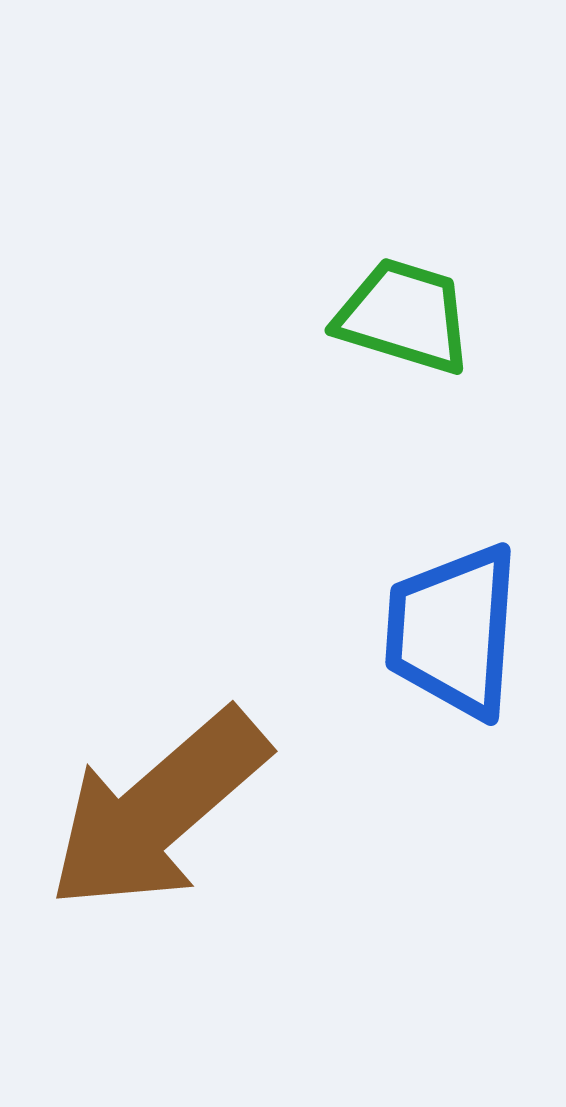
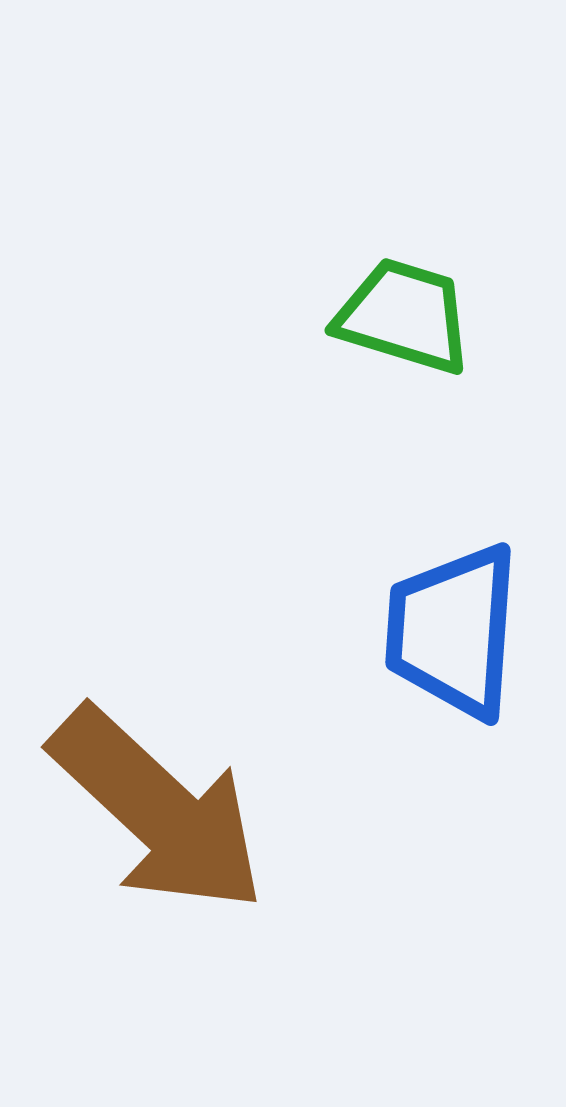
brown arrow: rotated 96 degrees counterclockwise
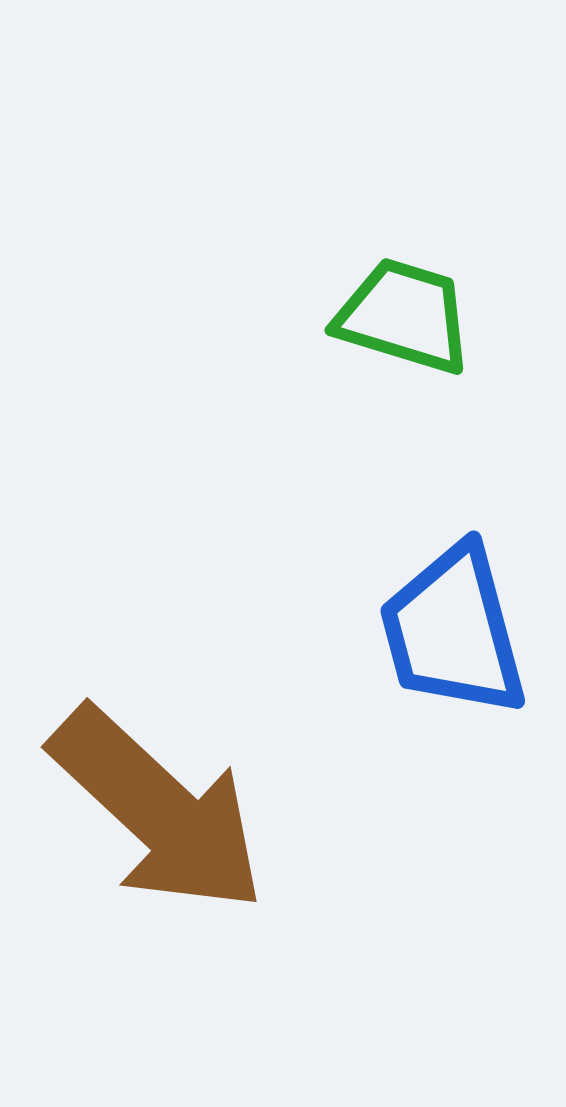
blue trapezoid: rotated 19 degrees counterclockwise
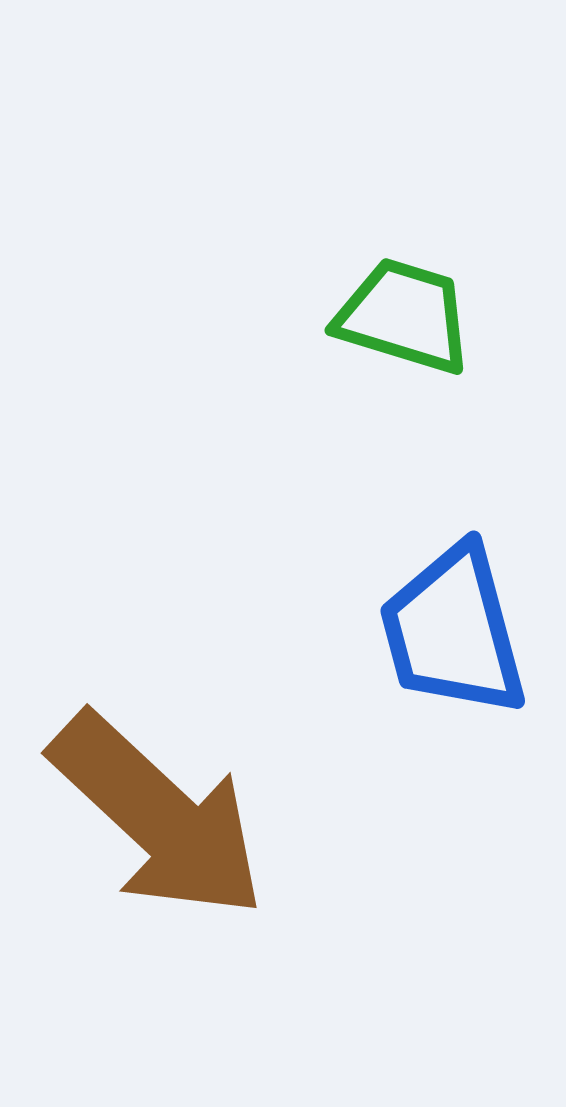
brown arrow: moved 6 px down
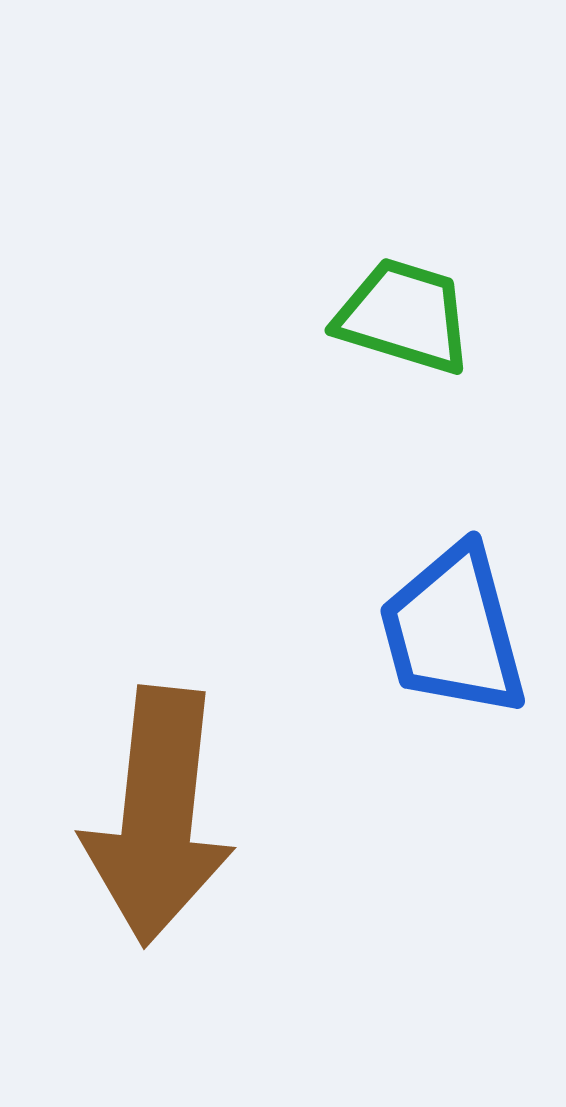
brown arrow: rotated 53 degrees clockwise
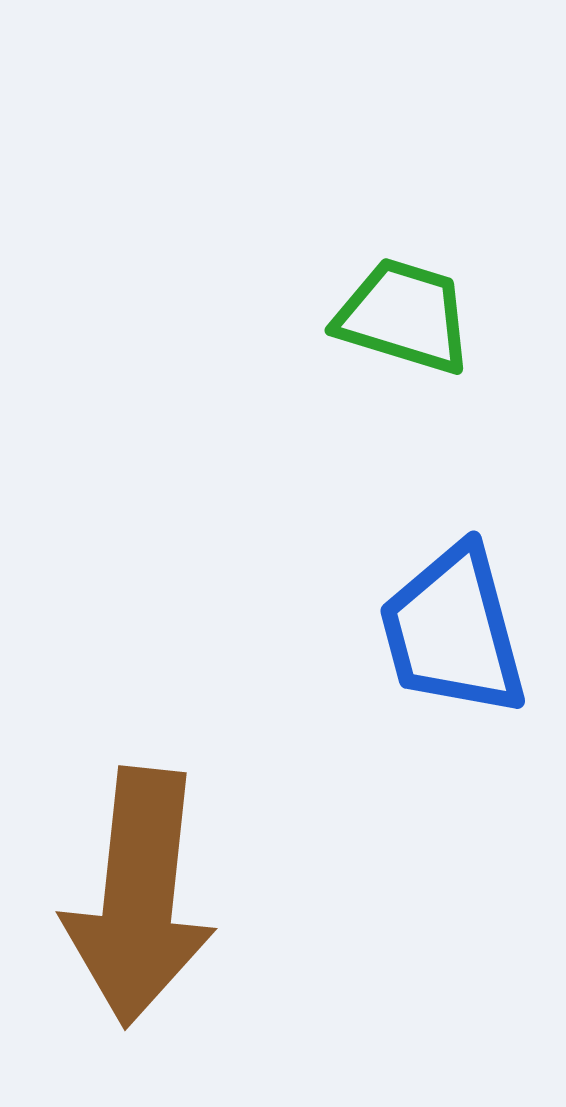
brown arrow: moved 19 px left, 81 px down
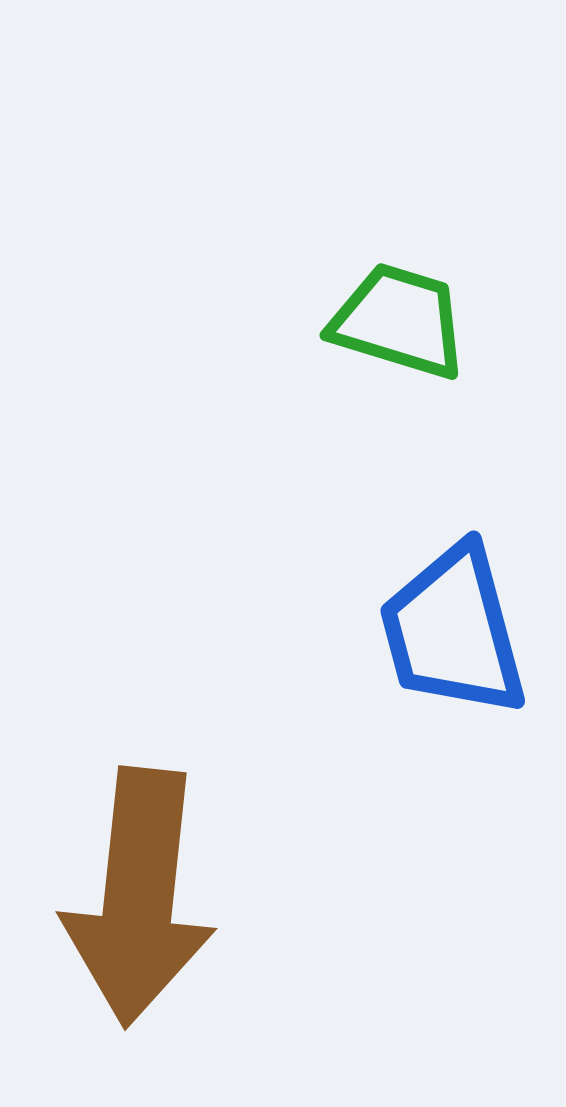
green trapezoid: moved 5 px left, 5 px down
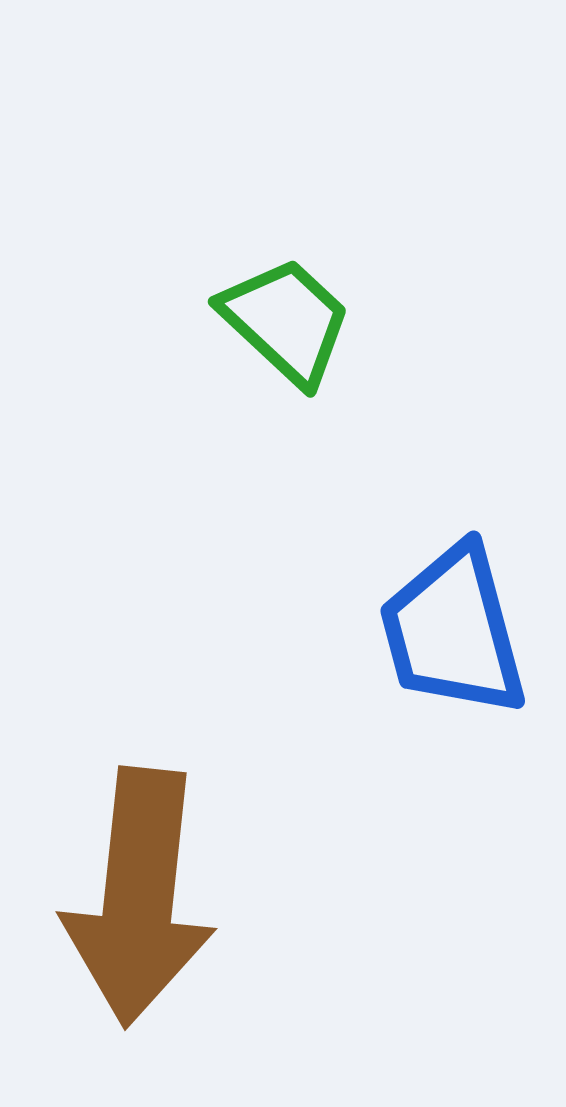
green trapezoid: moved 113 px left; rotated 26 degrees clockwise
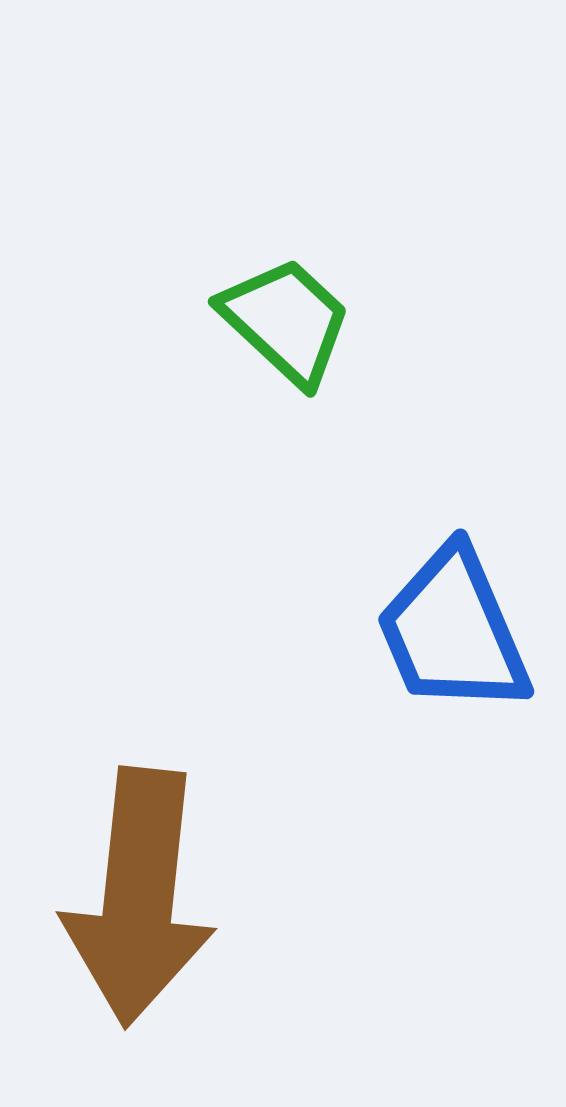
blue trapezoid: rotated 8 degrees counterclockwise
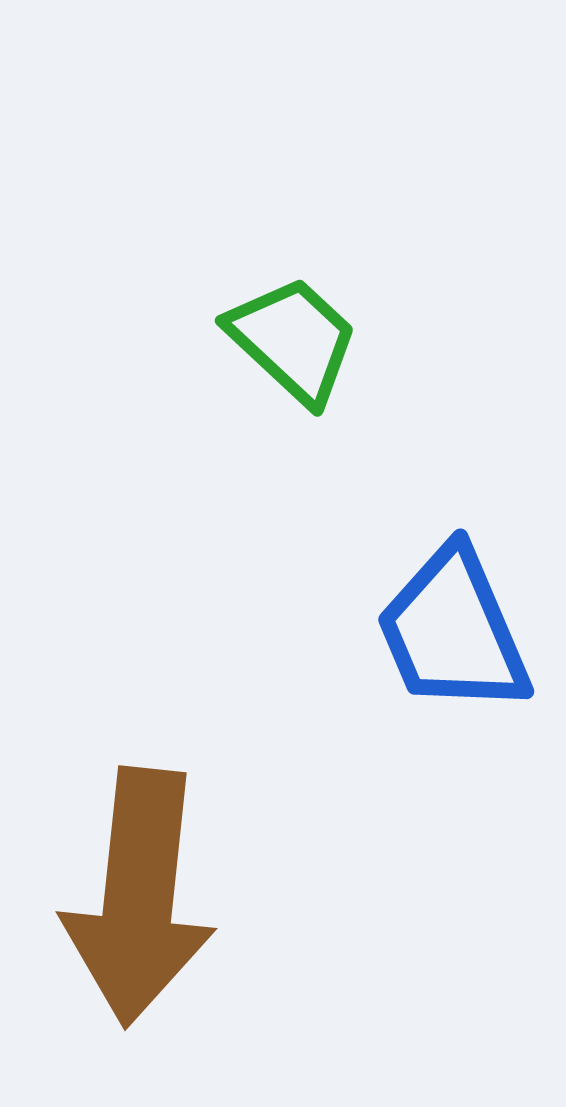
green trapezoid: moved 7 px right, 19 px down
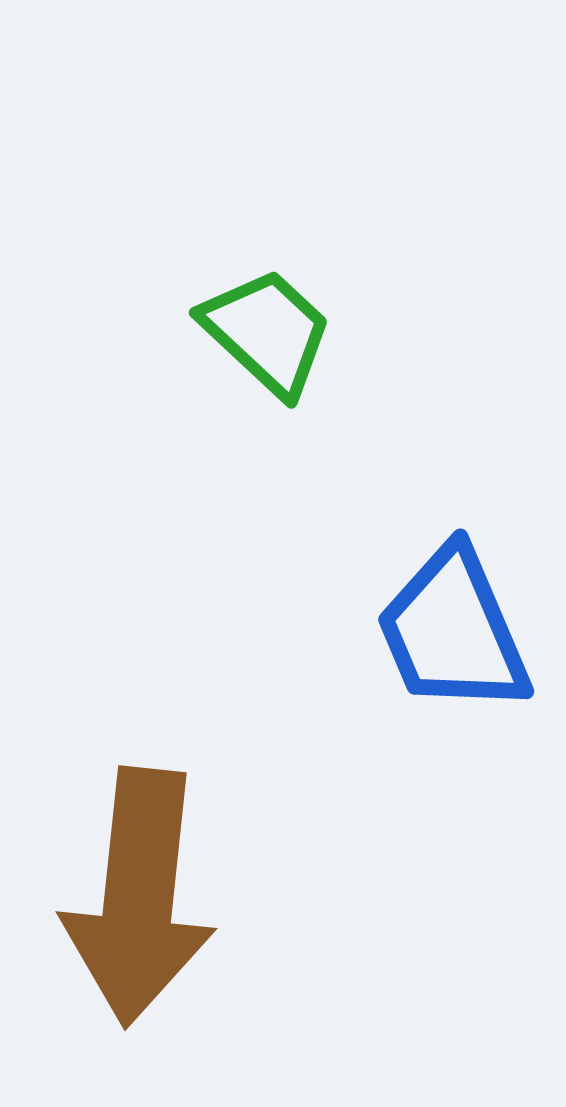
green trapezoid: moved 26 px left, 8 px up
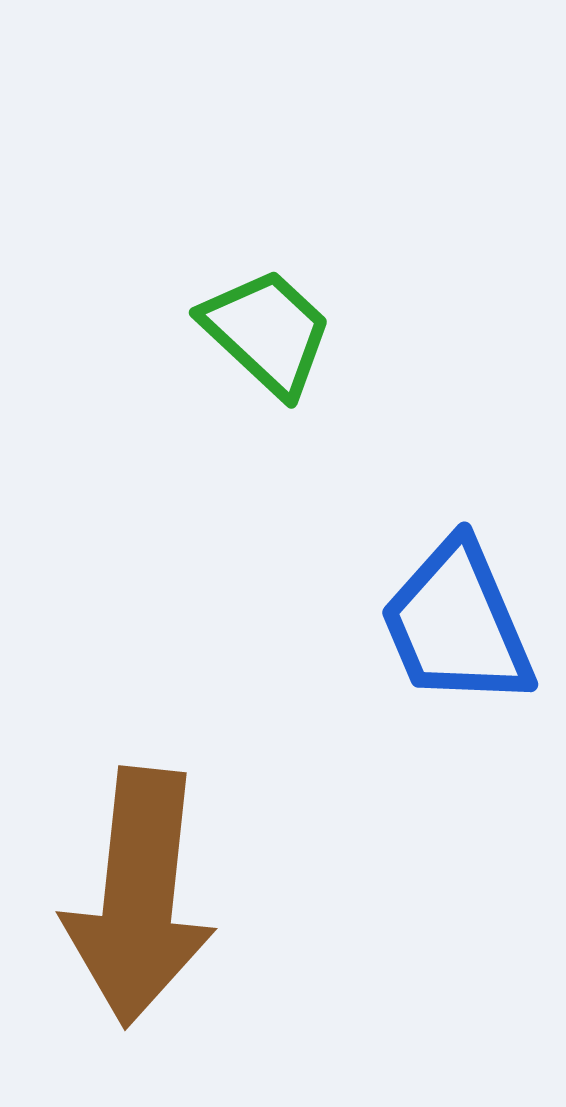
blue trapezoid: moved 4 px right, 7 px up
